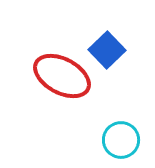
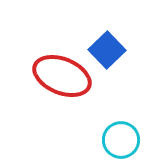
red ellipse: rotated 6 degrees counterclockwise
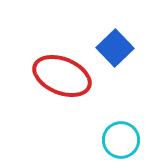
blue square: moved 8 px right, 2 px up
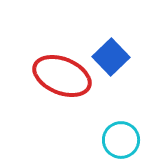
blue square: moved 4 px left, 9 px down
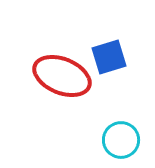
blue square: moved 2 px left; rotated 27 degrees clockwise
